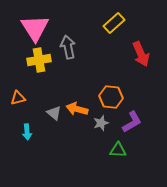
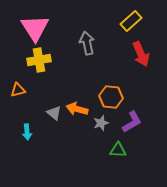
yellow rectangle: moved 17 px right, 2 px up
gray arrow: moved 19 px right, 4 px up
orange triangle: moved 8 px up
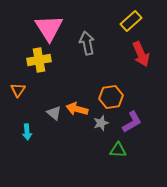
pink triangle: moved 14 px right
orange triangle: rotated 42 degrees counterclockwise
orange hexagon: rotated 15 degrees counterclockwise
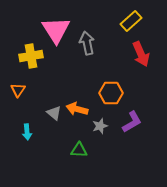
pink triangle: moved 7 px right, 2 px down
yellow cross: moved 8 px left, 4 px up
orange hexagon: moved 4 px up; rotated 10 degrees clockwise
gray star: moved 1 px left, 3 px down
green triangle: moved 39 px left
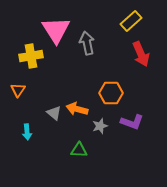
purple L-shape: rotated 50 degrees clockwise
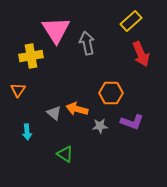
gray star: rotated 14 degrees clockwise
green triangle: moved 14 px left, 4 px down; rotated 30 degrees clockwise
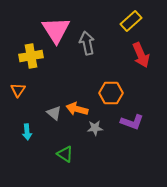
red arrow: moved 1 px down
gray star: moved 5 px left, 2 px down
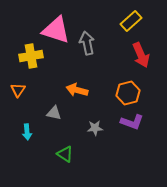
pink triangle: rotated 40 degrees counterclockwise
orange hexagon: moved 17 px right; rotated 15 degrees counterclockwise
orange arrow: moved 19 px up
gray triangle: rotated 28 degrees counterclockwise
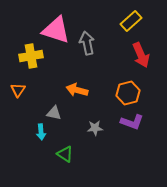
cyan arrow: moved 14 px right
